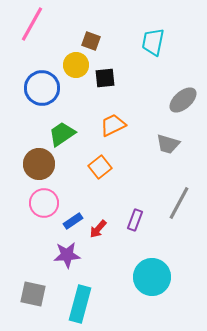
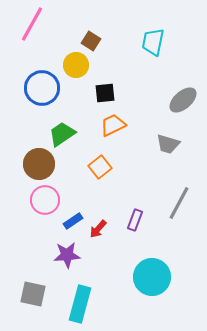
brown square: rotated 12 degrees clockwise
black square: moved 15 px down
pink circle: moved 1 px right, 3 px up
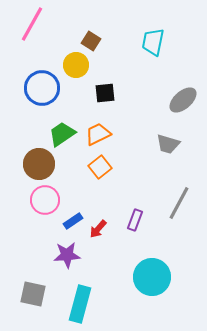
orange trapezoid: moved 15 px left, 9 px down
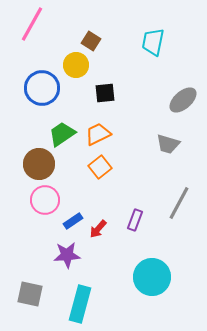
gray square: moved 3 px left
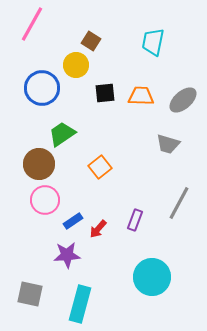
orange trapezoid: moved 43 px right, 38 px up; rotated 28 degrees clockwise
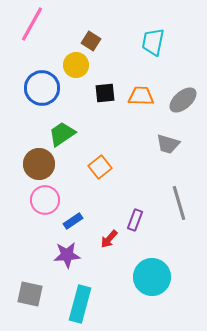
gray line: rotated 44 degrees counterclockwise
red arrow: moved 11 px right, 10 px down
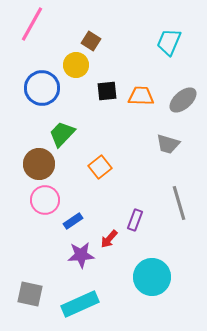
cyan trapezoid: moved 16 px right; rotated 12 degrees clockwise
black square: moved 2 px right, 2 px up
green trapezoid: rotated 12 degrees counterclockwise
purple star: moved 14 px right
cyan rectangle: rotated 51 degrees clockwise
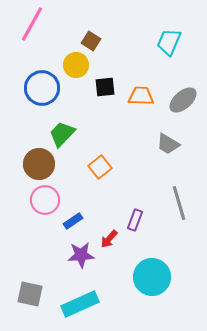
black square: moved 2 px left, 4 px up
gray trapezoid: rotated 15 degrees clockwise
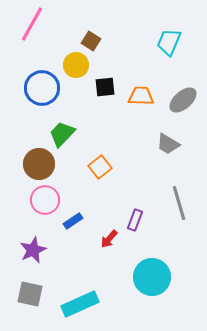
purple star: moved 48 px left, 5 px up; rotated 20 degrees counterclockwise
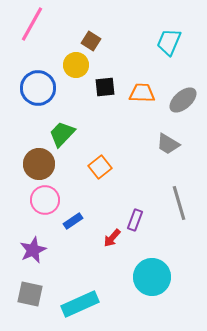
blue circle: moved 4 px left
orange trapezoid: moved 1 px right, 3 px up
red arrow: moved 3 px right, 1 px up
